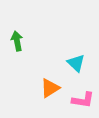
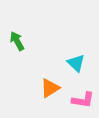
green arrow: rotated 18 degrees counterclockwise
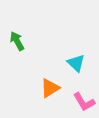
pink L-shape: moved 1 px right, 2 px down; rotated 50 degrees clockwise
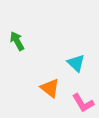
orange triangle: rotated 50 degrees counterclockwise
pink L-shape: moved 1 px left, 1 px down
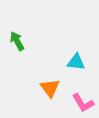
cyan triangle: moved 1 px up; rotated 36 degrees counterclockwise
orange triangle: rotated 15 degrees clockwise
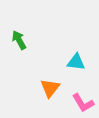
green arrow: moved 2 px right, 1 px up
orange triangle: rotated 15 degrees clockwise
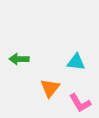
green arrow: moved 19 px down; rotated 60 degrees counterclockwise
pink L-shape: moved 3 px left
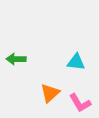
green arrow: moved 3 px left
orange triangle: moved 5 px down; rotated 10 degrees clockwise
